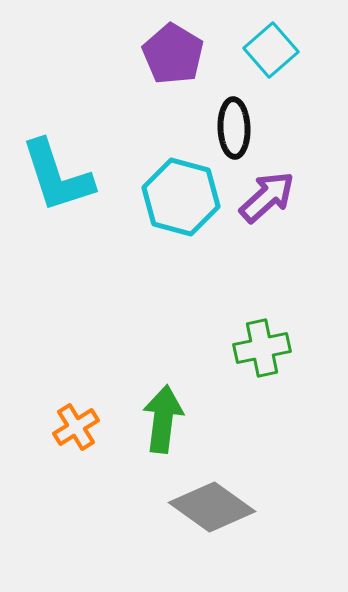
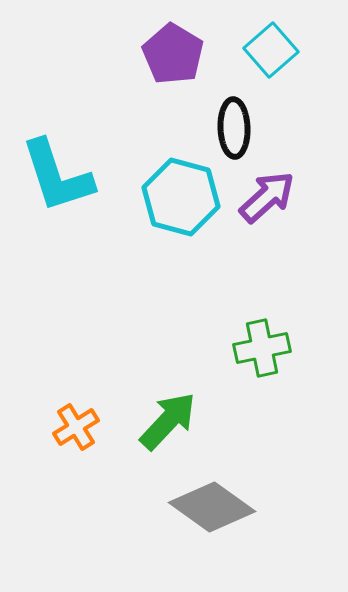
green arrow: moved 5 px right, 2 px down; rotated 36 degrees clockwise
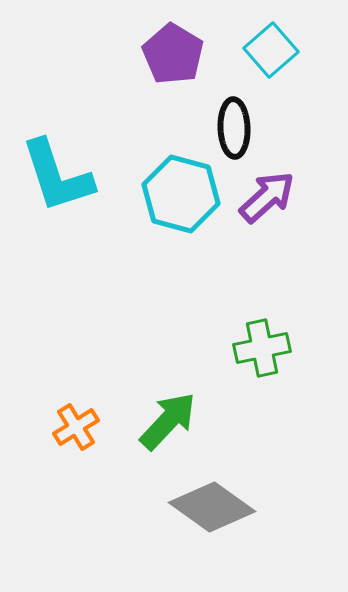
cyan hexagon: moved 3 px up
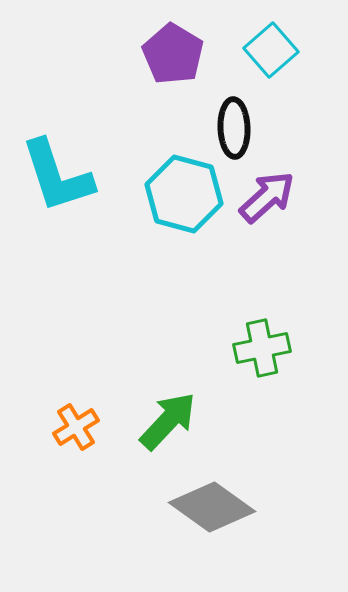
cyan hexagon: moved 3 px right
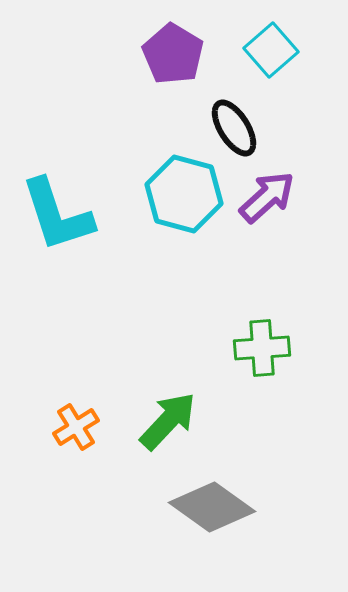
black ellipse: rotated 30 degrees counterclockwise
cyan L-shape: moved 39 px down
green cross: rotated 8 degrees clockwise
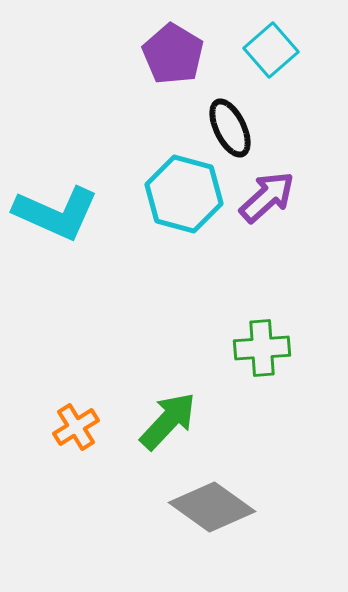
black ellipse: moved 4 px left; rotated 6 degrees clockwise
cyan L-shape: moved 1 px left, 2 px up; rotated 48 degrees counterclockwise
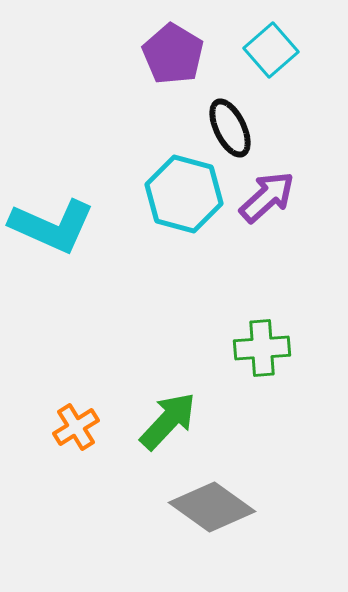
cyan L-shape: moved 4 px left, 13 px down
